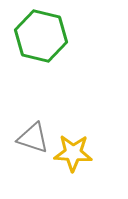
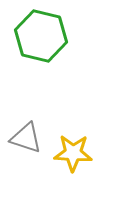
gray triangle: moved 7 px left
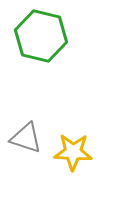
yellow star: moved 1 px up
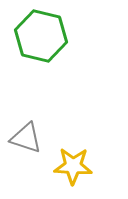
yellow star: moved 14 px down
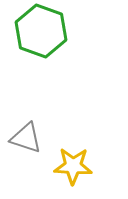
green hexagon: moved 5 px up; rotated 6 degrees clockwise
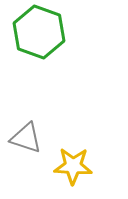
green hexagon: moved 2 px left, 1 px down
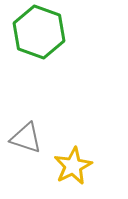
yellow star: rotated 30 degrees counterclockwise
